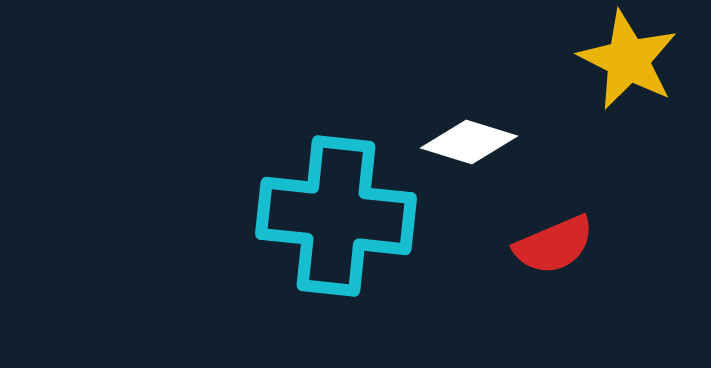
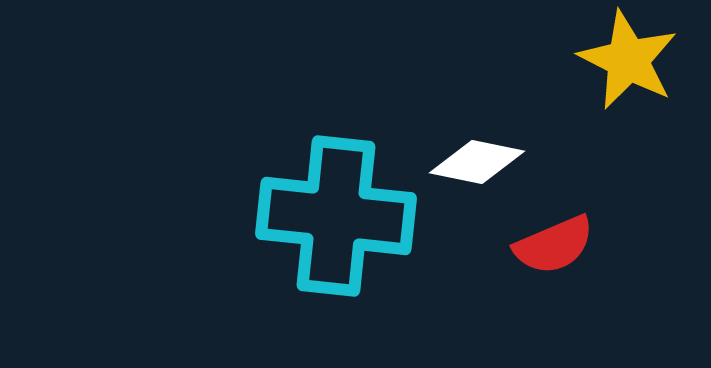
white diamond: moved 8 px right, 20 px down; rotated 6 degrees counterclockwise
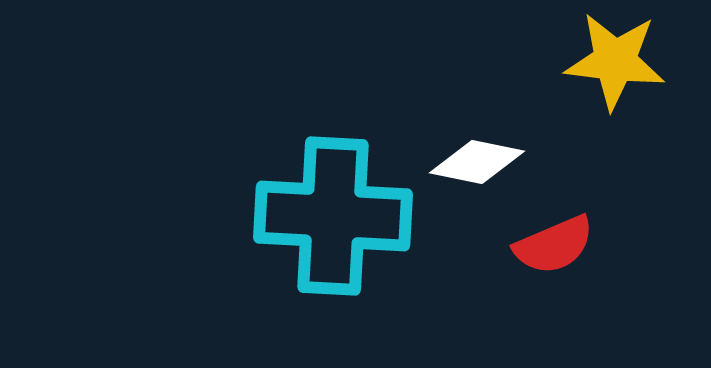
yellow star: moved 13 px left, 1 px down; rotated 20 degrees counterclockwise
cyan cross: moved 3 px left; rotated 3 degrees counterclockwise
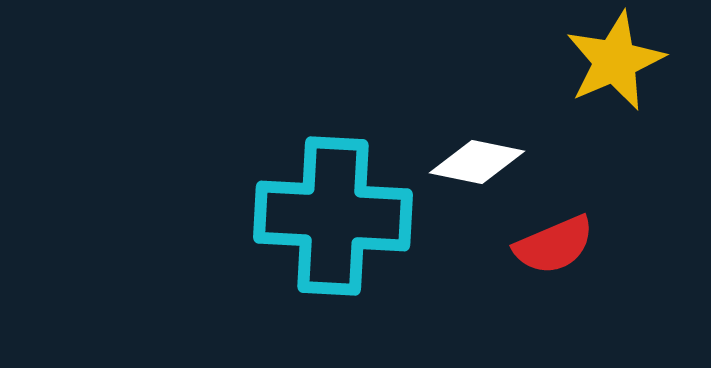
yellow star: rotated 30 degrees counterclockwise
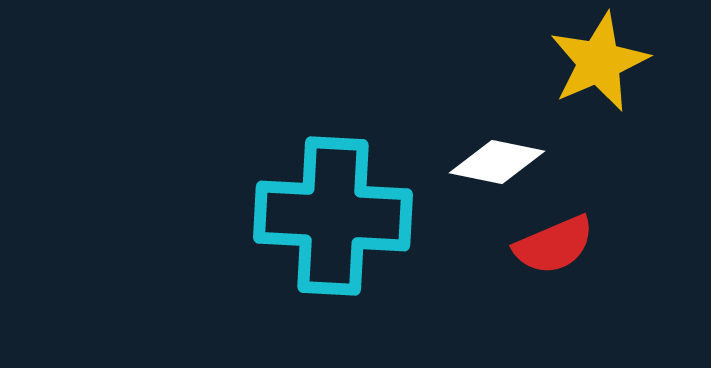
yellow star: moved 16 px left, 1 px down
white diamond: moved 20 px right
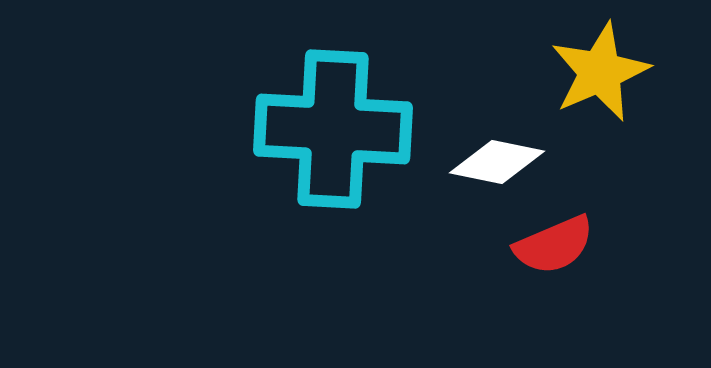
yellow star: moved 1 px right, 10 px down
cyan cross: moved 87 px up
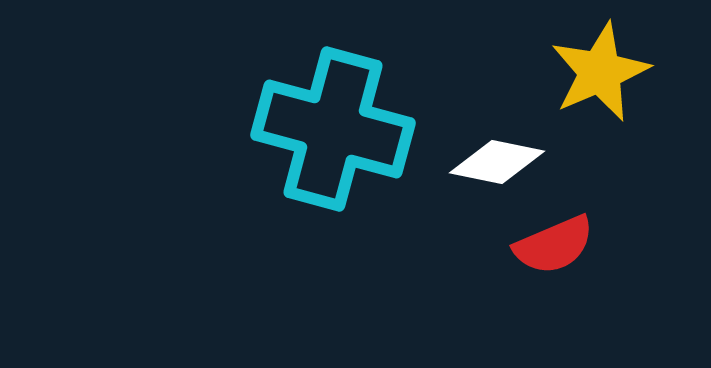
cyan cross: rotated 12 degrees clockwise
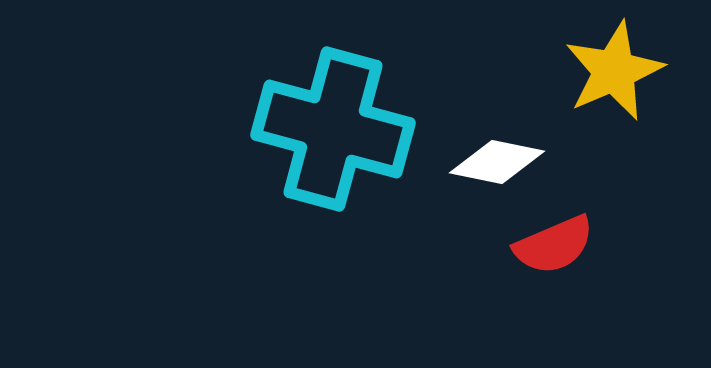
yellow star: moved 14 px right, 1 px up
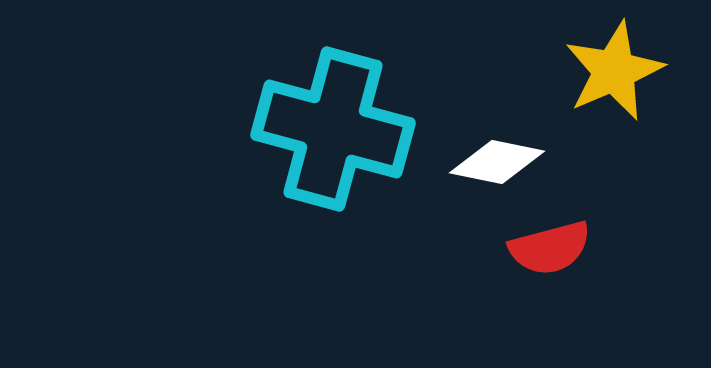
red semicircle: moved 4 px left, 3 px down; rotated 8 degrees clockwise
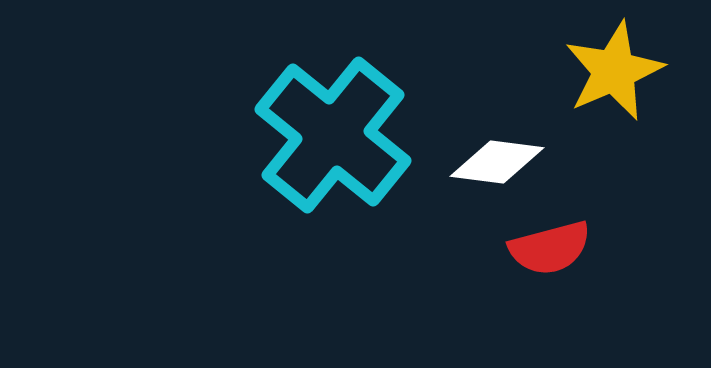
cyan cross: moved 6 px down; rotated 24 degrees clockwise
white diamond: rotated 4 degrees counterclockwise
